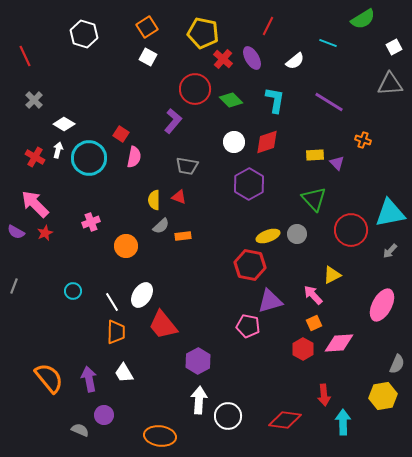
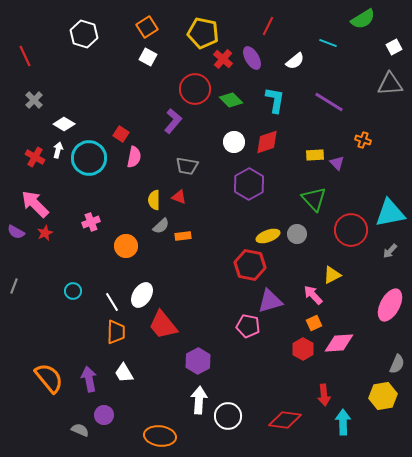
pink ellipse at (382, 305): moved 8 px right
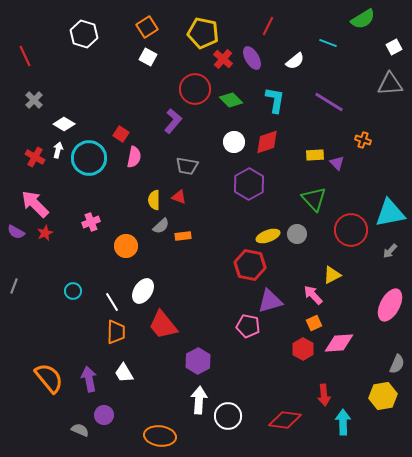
white ellipse at (142, 295): moved 1 px right, 4 px up
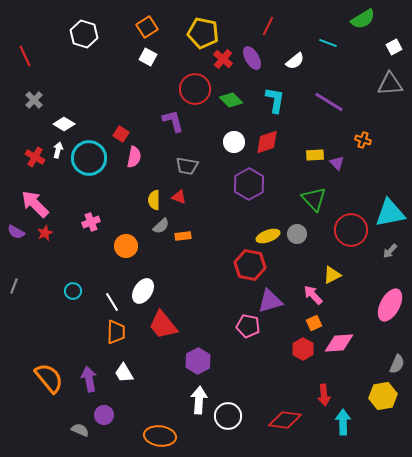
purple L-shape at (173, 121): rotated 55 degrees counterclockwise
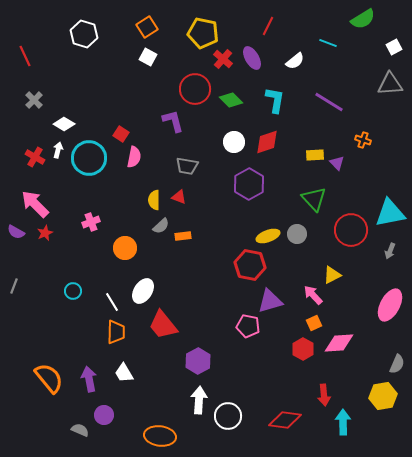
orange circle at (126, 246): moved 1 px left, 2 px down
gray arrow at (390, 251): rotated 21 degrees counterclockwise
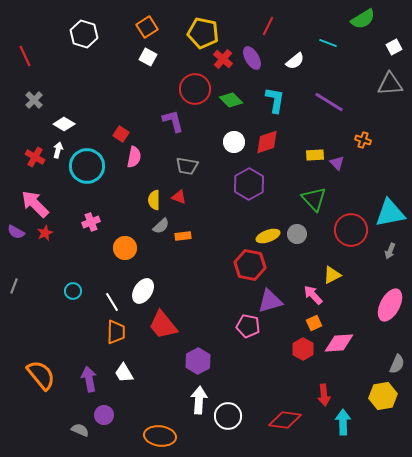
cyan circle at (89, 158): moved 2 px left, 8 px down
orange semicircle at (49, 378): moved 8 px left, 3 px up
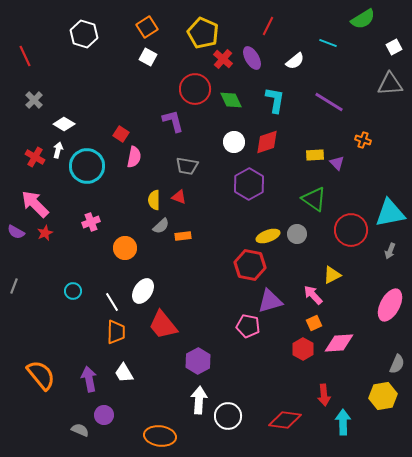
yellow pentagon at (203, 33): rotated 12 degrees clockwise
green diamond at (231, 100): rotated 20 degrees clockwise
green triangle at (314, 199): rotated 12 degrees counterclockwise
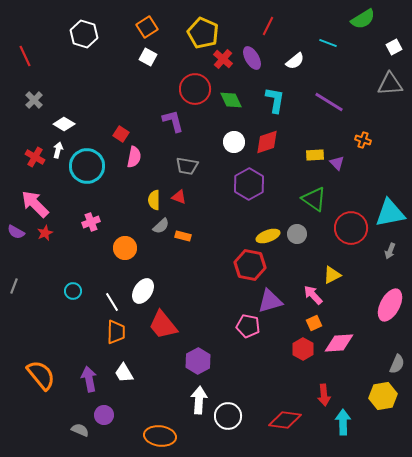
red circle at (351, 230): moved 2 px up
orange rectangle at (183, 236): rotated 21 degrees clockwise
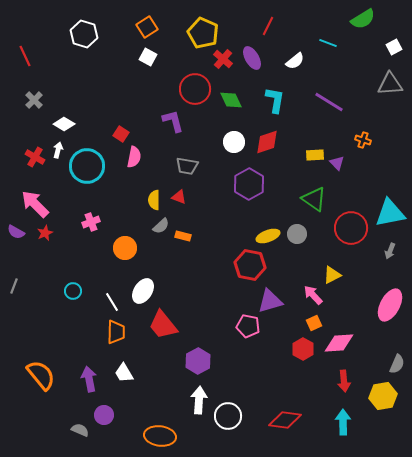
red arrow at (324, 395): moved 20 px right, 14 px up
